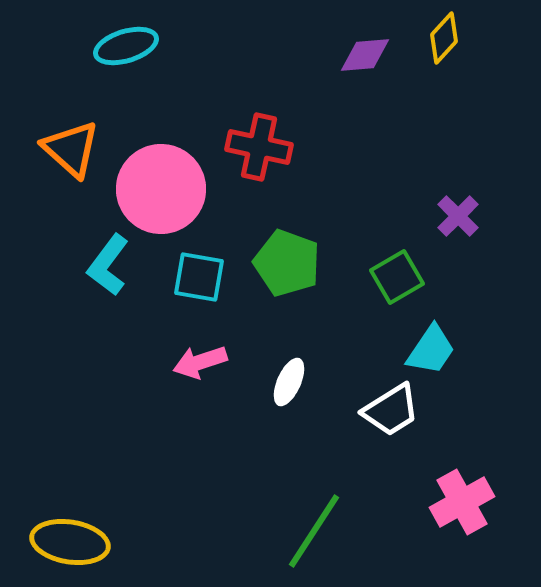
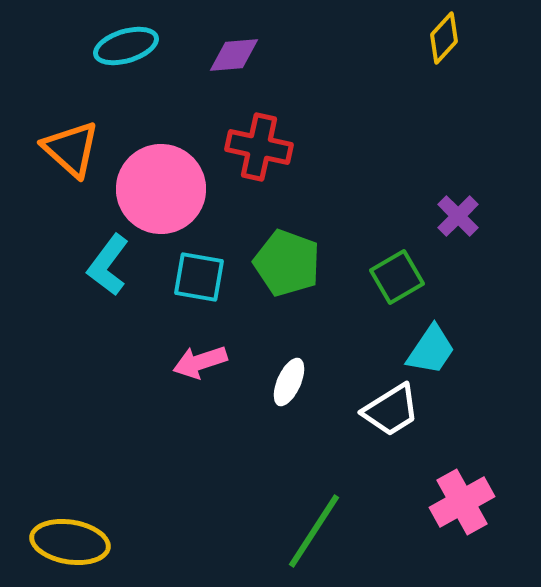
purple diamond: moved 131 px left
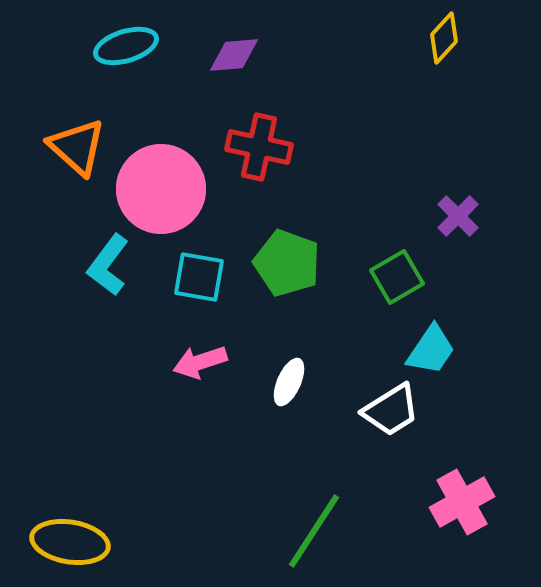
orange triangle: moved 6 px right, 2 px up
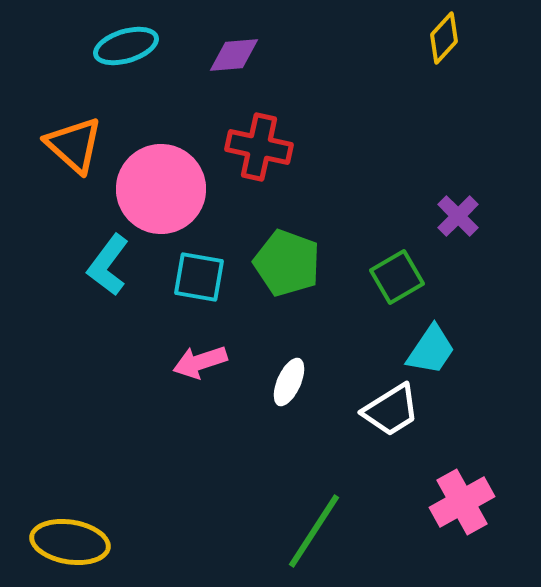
orange triangle: moved 3 px left, 2 px up
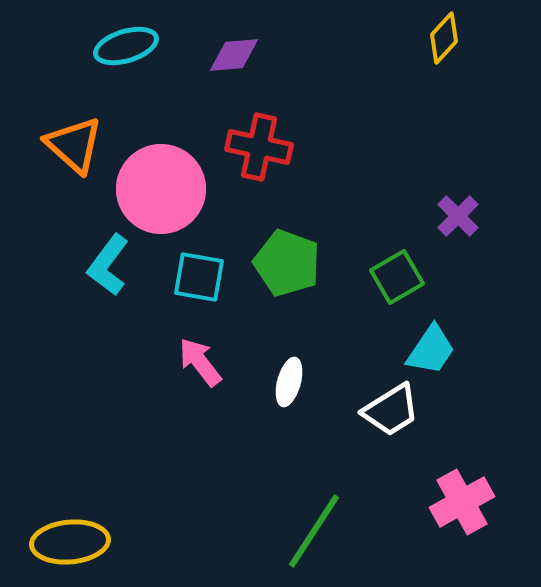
pink arrow: rotated 70 degrees clockwise
white ellipse: rotated 9 degrees counterclockwise
yellow ellipse: rotated 14 degrees counterclockwise
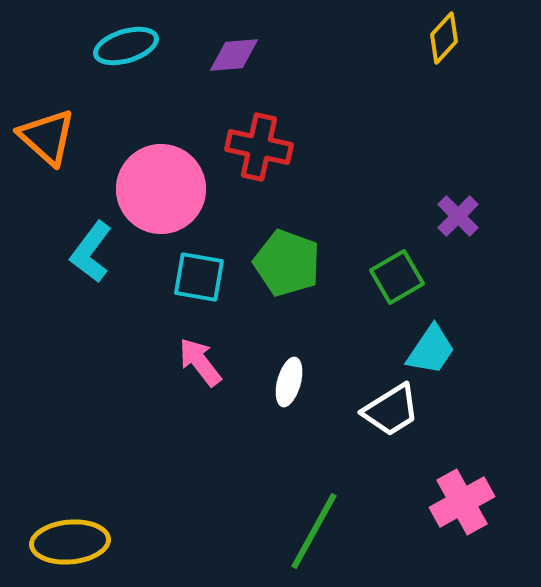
orange triangle: moved 27 px left, 8 px up
cyan L-shape: moved 17 px left, 13 px up
green line: rotated 4 degrees counterclockwise
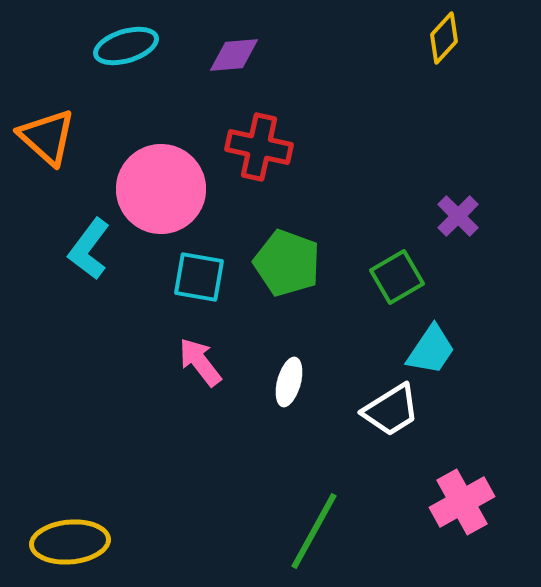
cyan L-shape: moved 2 px left, 3 px up
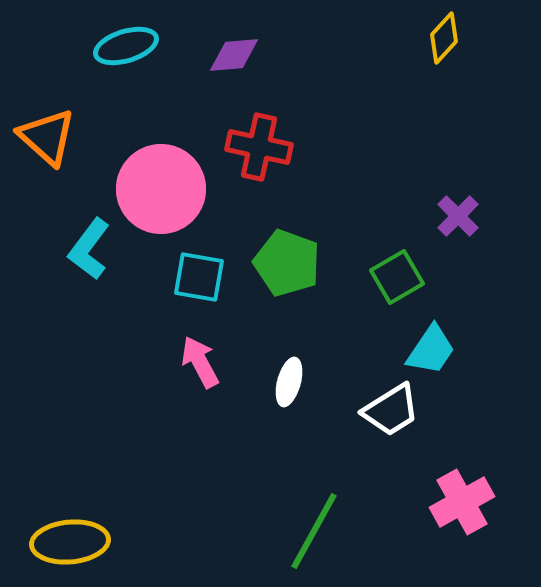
pink arrow: rotated 10 degrees clockwise
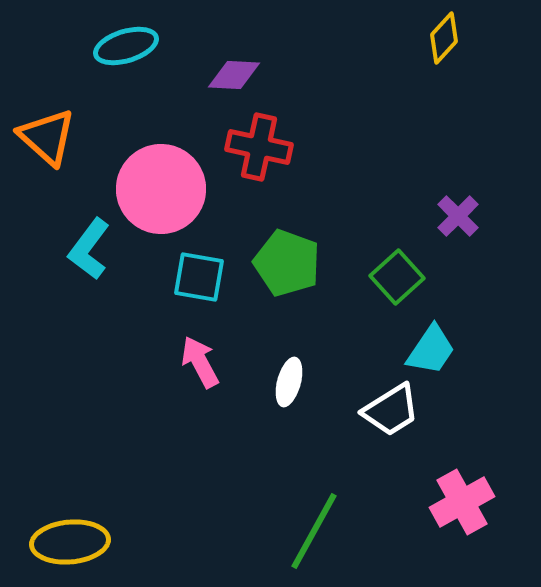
purple diamond: moved 20 px down; rotated 8 degrees clockwise
green square: rotated 12 degrees counterclockwise
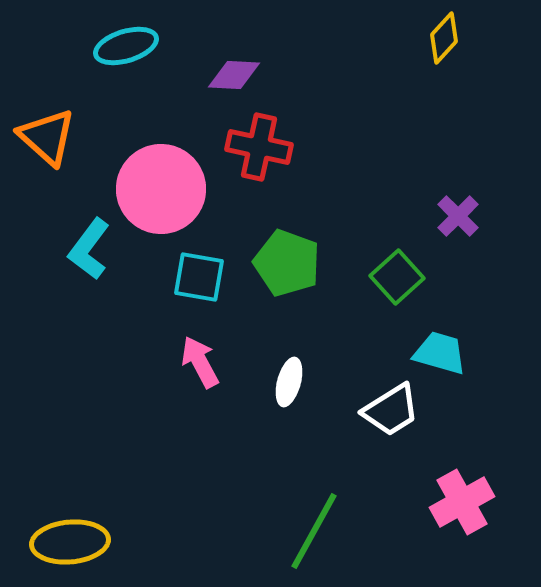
cyan trapezoid: moved 9 px right, 3 px down; rotated 108 degrees counterclockwise
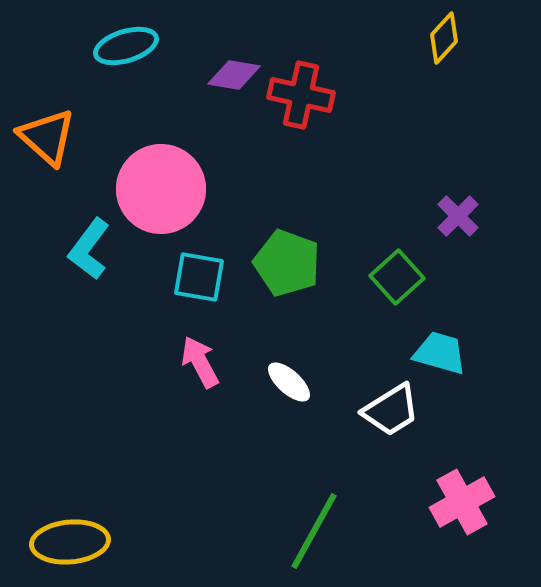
purple diamond: rotated 6 degrees clockwise
red cross: moved 42 px right, 52 px up
white ellipse: rotated 63 degrees counterclockwise
